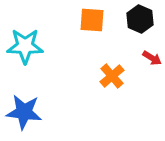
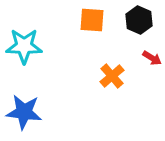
black hexagon: moved 1 px left, 1 px down
cyan star: moved 1 px left
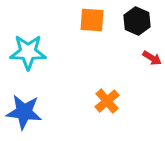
black hexagon: moved 2 px left, 1 px down
cyan star: moved 4 px right, 6 px down
orange cross: moved 5 px left, 25 px down
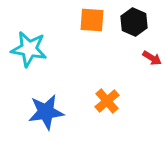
black hexagon: moved 3 px left, 1 px down
cyan star: moved 1 px right, 3 px up; rotated 9 degrees clockwise
blue star: moved 22 px right; rotated 15 degrees counterclockwise
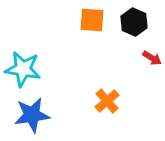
cyan star: moved 6 px left, 20 px down
blue star: moved 14 px left, 3 px down
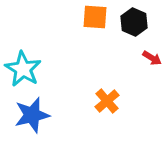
orange square: moved 3 px right, 3 px up
cyan star: rotated 21 degrees clockwise
blue star: rotated 6 degrees counterclockwise
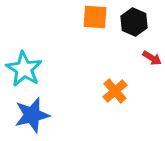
cyan star: moved 1 px right
orange cross: moved 8 px right, 10 px up
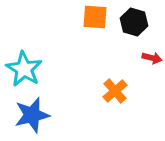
black hexagon: rotated 8 degrees counterclockwise
red arrow: rotated 18 degrees counterclockwise
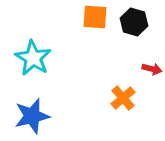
red arrow: moved 11 px down
cyan star: moved 9 px right, 11 px up
orange cross: moved 8 px right, 7 px down
blue star: moved 1 px down
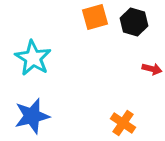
orange square: rotated 20 degrees counterclockwise
orange cross: moved 25 px down; rotated 15 degrees counterclockwise
